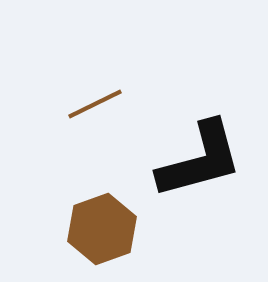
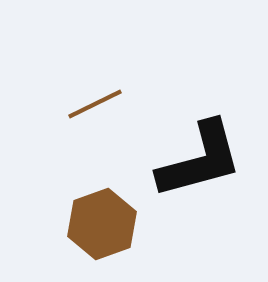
brown hexagon: moved 5 px up
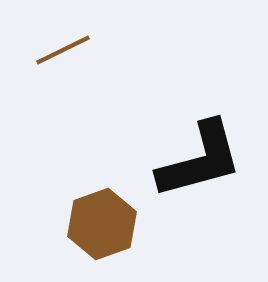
brown line: moved 32 px left, 54 px up
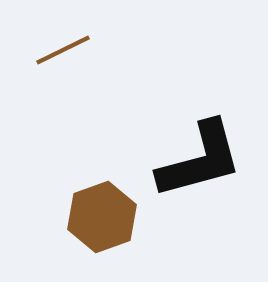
brown hexagon: moved 7 px up
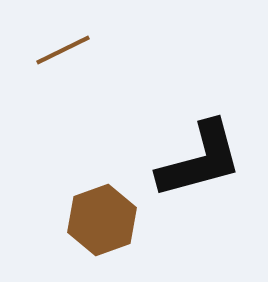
brown hexagon: moved 3 px down
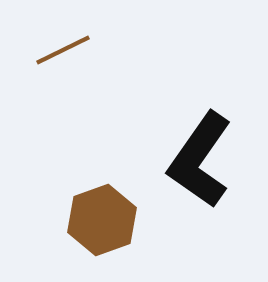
black L-shape: rotated 140 degrees clockwise
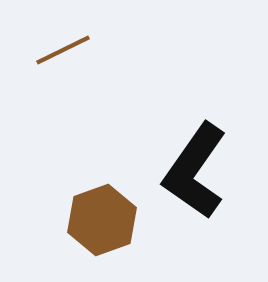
black L-shape: moved 5 px left, 11 px down
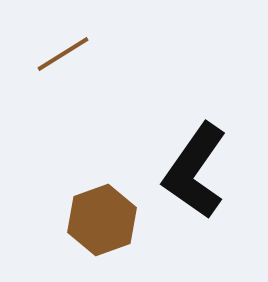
brown line: moved 4 px down; rotated 6 degrees counterclockwise
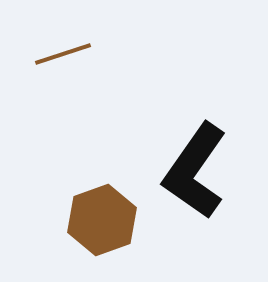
brown line: rotated 14 degrees clockwise
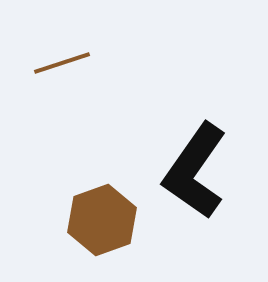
brown line: moved 1 px left, 9 px down
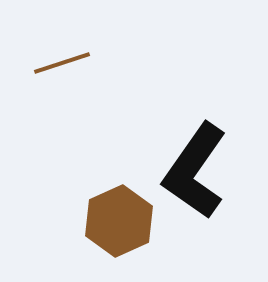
brown hexagon: moved 17 px right, 1 px down; rotated 4 degrees counterclockwise
